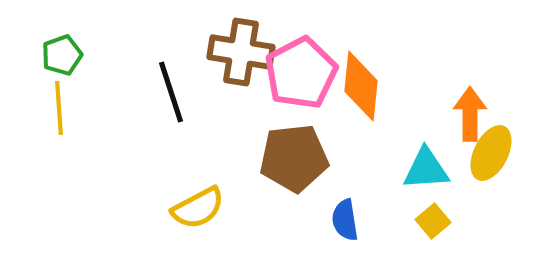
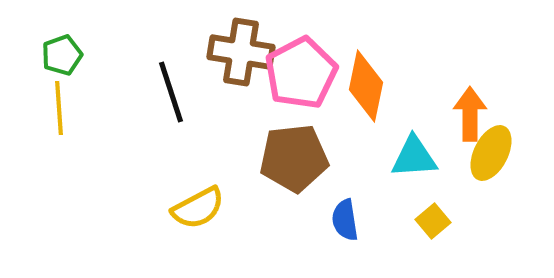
orange diamond: moved 5 px right; rotated 6 degrees clockwise
cyan triangle: moved 12 px left, 12 px up
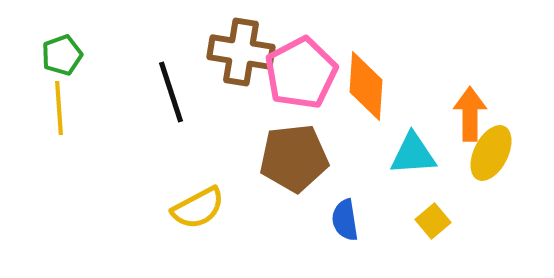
orange diamond: rotated 8 degrees counterclockwise
cyan triangle: moved 1 px left, 3 px up
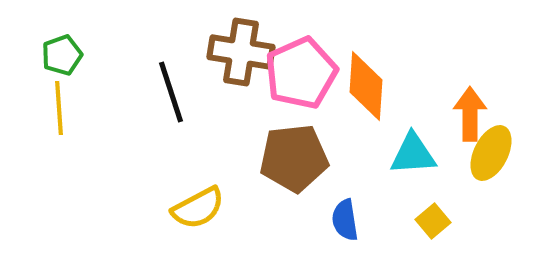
pink pentagon: rotated 4 degrees clockwise
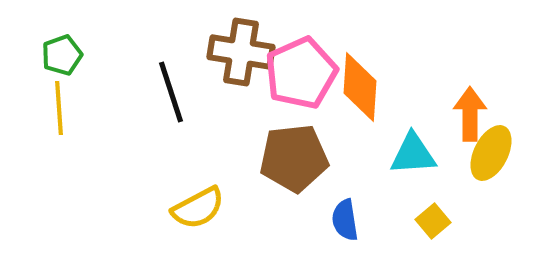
orange diamond: moved 6 px left, 1 px down
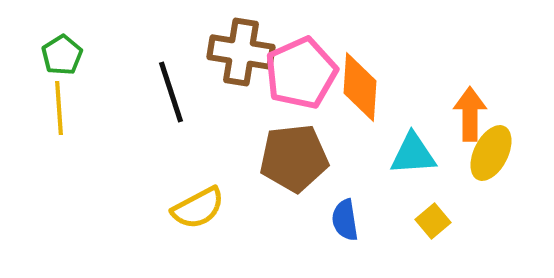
green pentagon: rotated 12 degrees counterclockwise
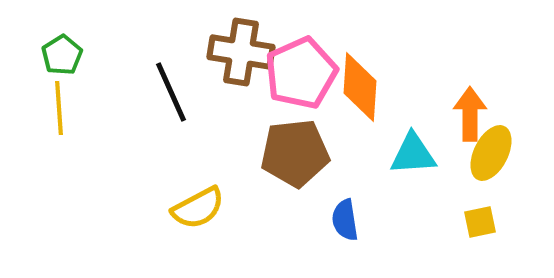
black line: rotated 6 degrees counterclockwise
brown pentagon: moved 1 px right, 5 px up
yellow square: moved 47 px right, 1 px down; rotated 28 degrees clockwise
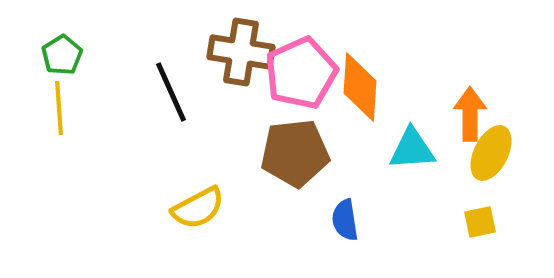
cyan triangle: moved 1 px left, 5 px up
